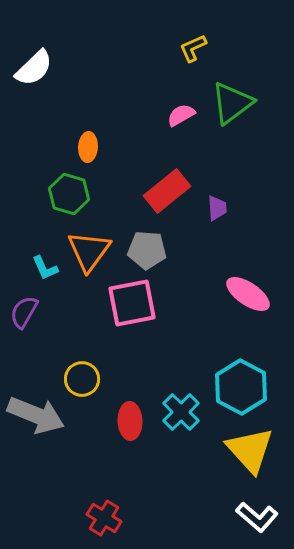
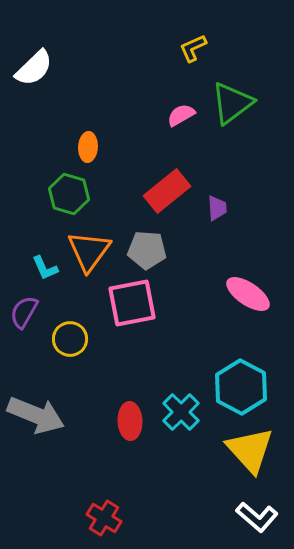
yellow circle: moved 12 px left, 40 px up
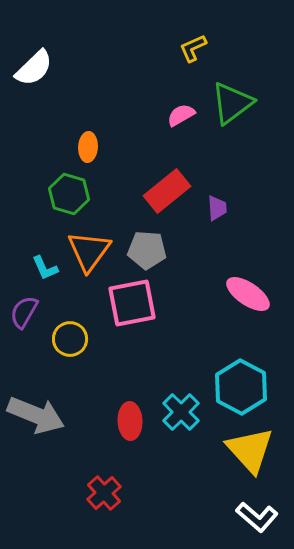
red cross: moved 25 px up; rotated 16 degrees clockwise
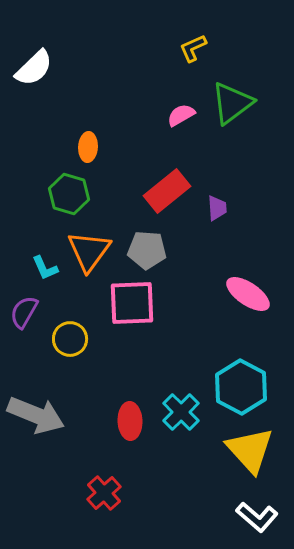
pink square: rotated 9 degrees clockwise
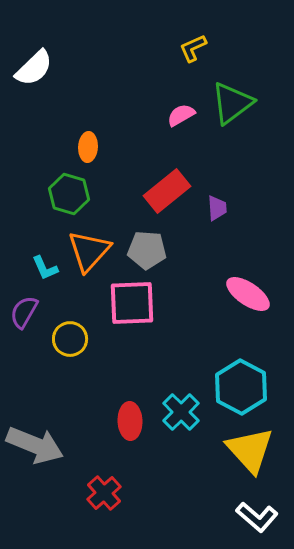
orange triangle: rotated 6 degrees clockwise
gray arrow: moved 1 px left, 30 px down
